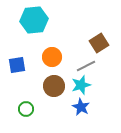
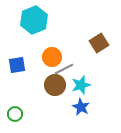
cyan hexagon: rotated 16 degrees counterclockwise
gray line: moved 22 px left, 3 px down
brown circle: moved 1 px right, 1 px up
green circle: moved 11 px left, 5 px down
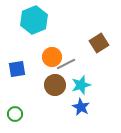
blue square: moved 4 px down
gray line: moved 2 px right, 5 px up
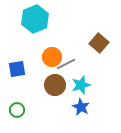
cyan hexagon: moved 1 px right, 1 px up
brown square: rotated 18 degrees counterclockwise
green circle: moved 2 px right, 4 px up
